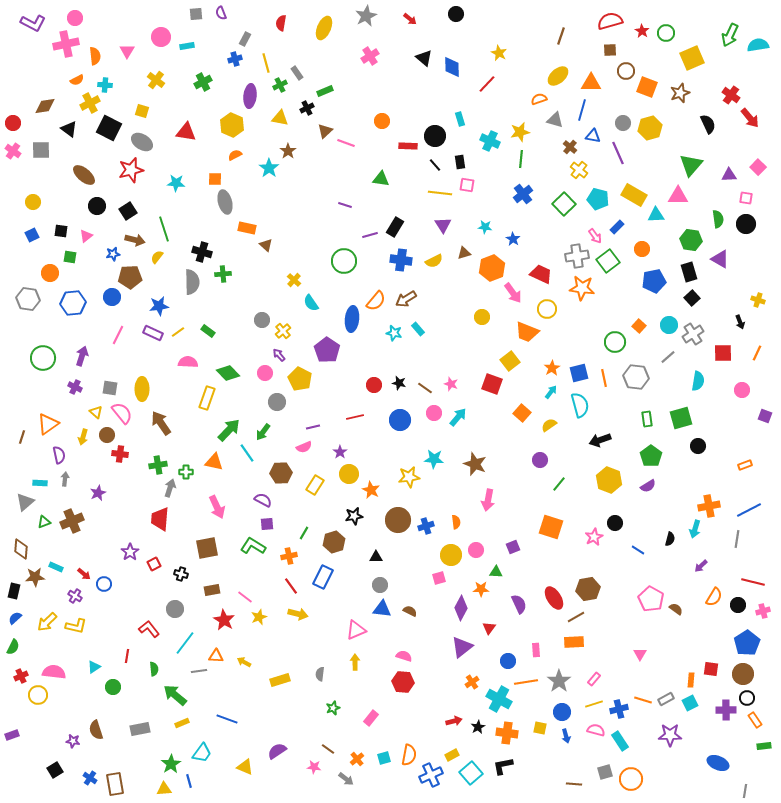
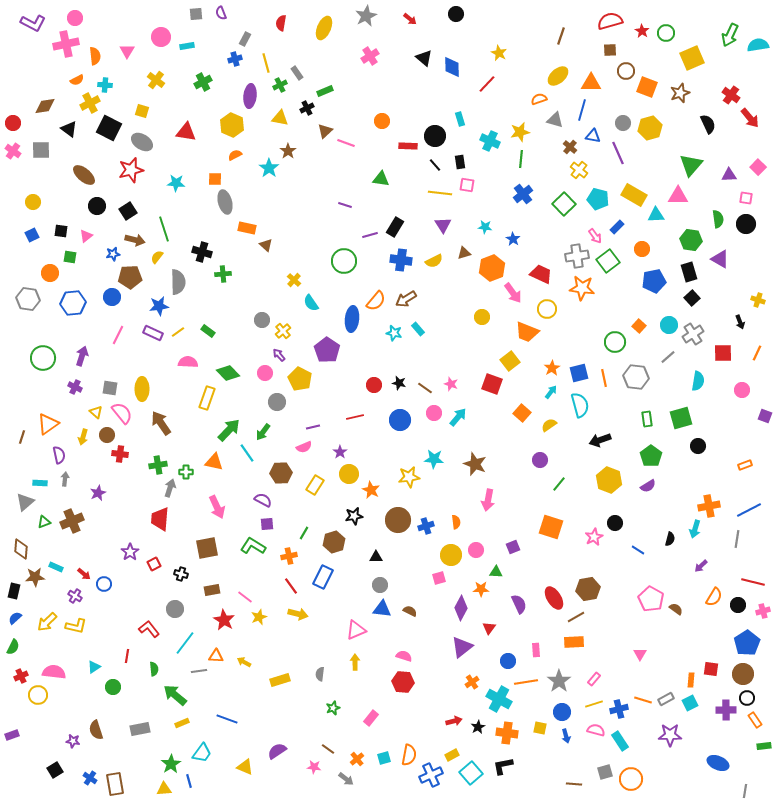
gray semicircle at (192, 282): moved 14 px left
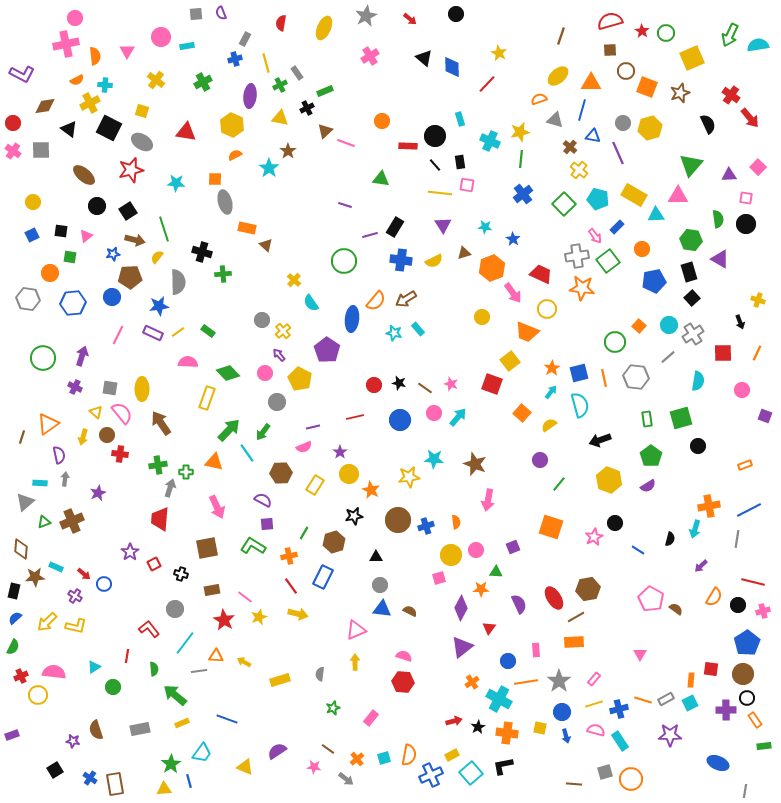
purple L-shape at (33, 23): moved 11 px left, 51 px down
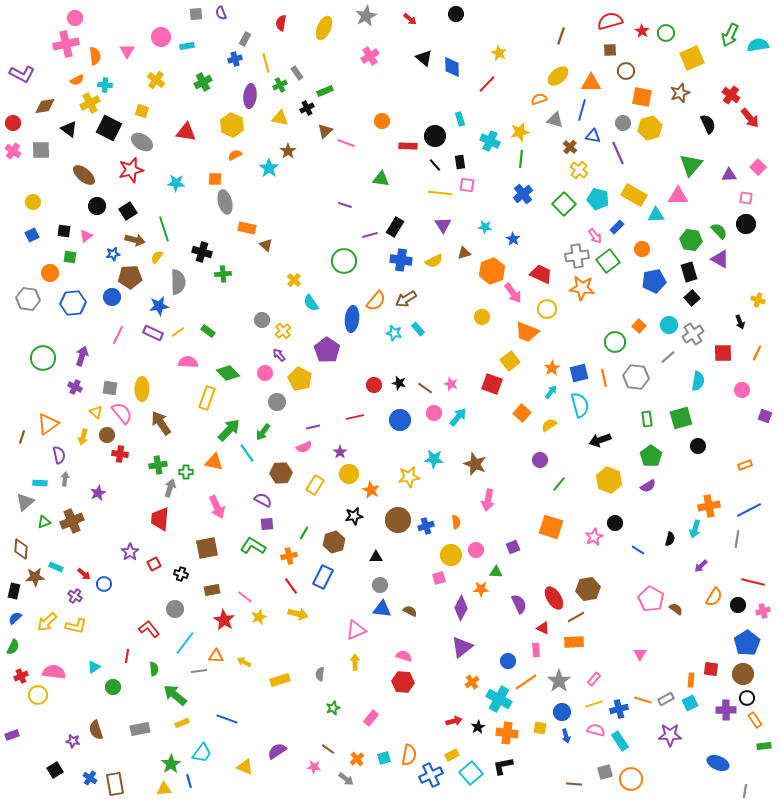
orange square at (647, 87): moved 5 px left, 10 px down; rotated 10 degrees counterclockwise
green semicircle at (718, 219): moved 1 px right, 12 px down; rotated 36 degrees counterclockwise
black square at (61, 231): moved 3 px right
orange hexagon at (492, 268): moved 3 px down
red triangle at (489, 628): moved 54 px right; rotated 40 degrees counterclockwise
orange line at (526, 682): rotated 25 degrees counterclockwise
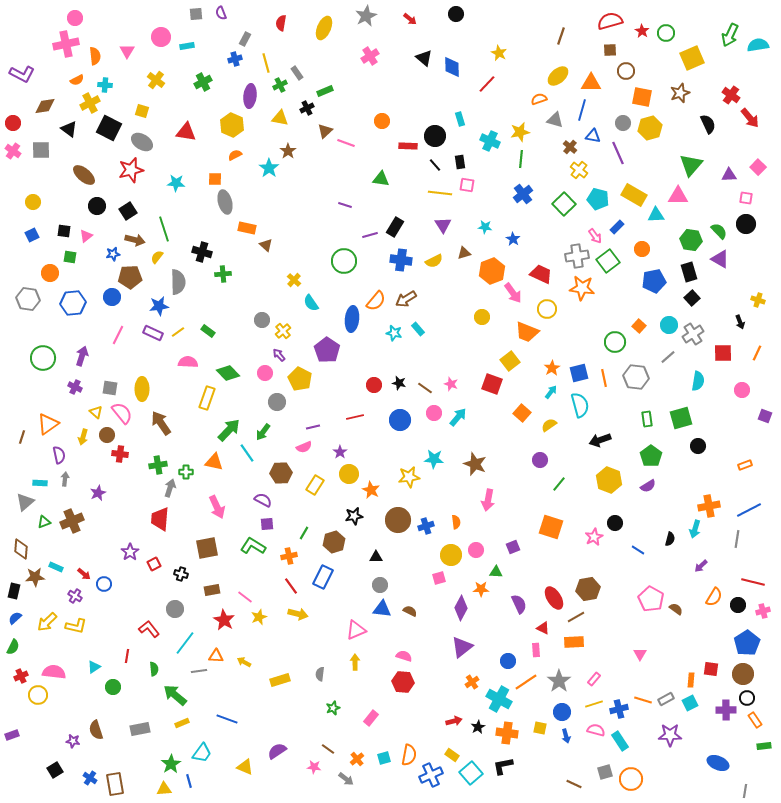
yellow rectangle at (452, 755): rotated 64 degrees clockwise
brown line at (574, 784): rotated 21 degrees clockwise
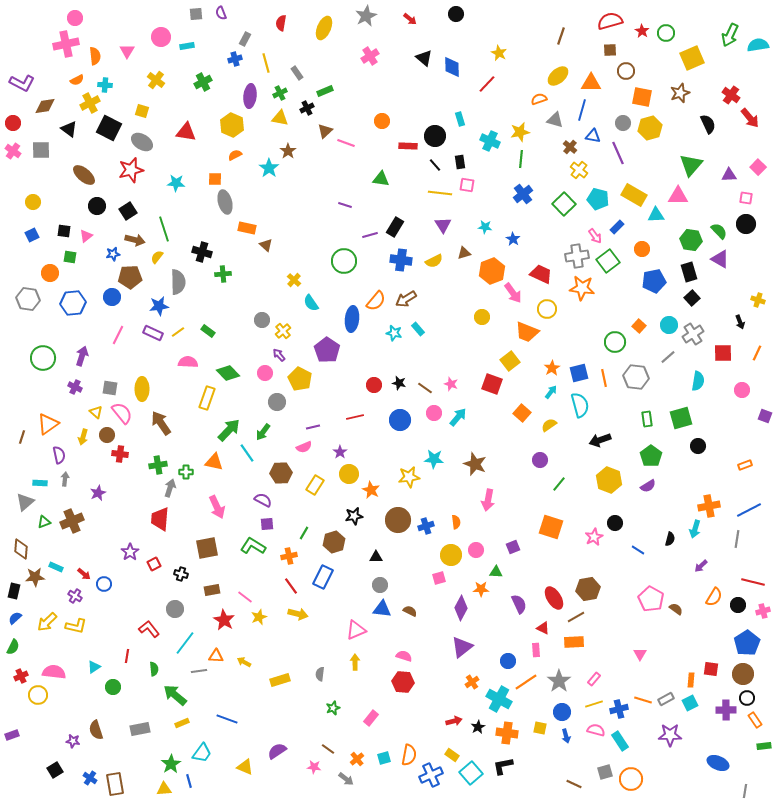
purple L-shape at (22, 74): moved 9 px down
green cross at (280, 85): moved 8 px down
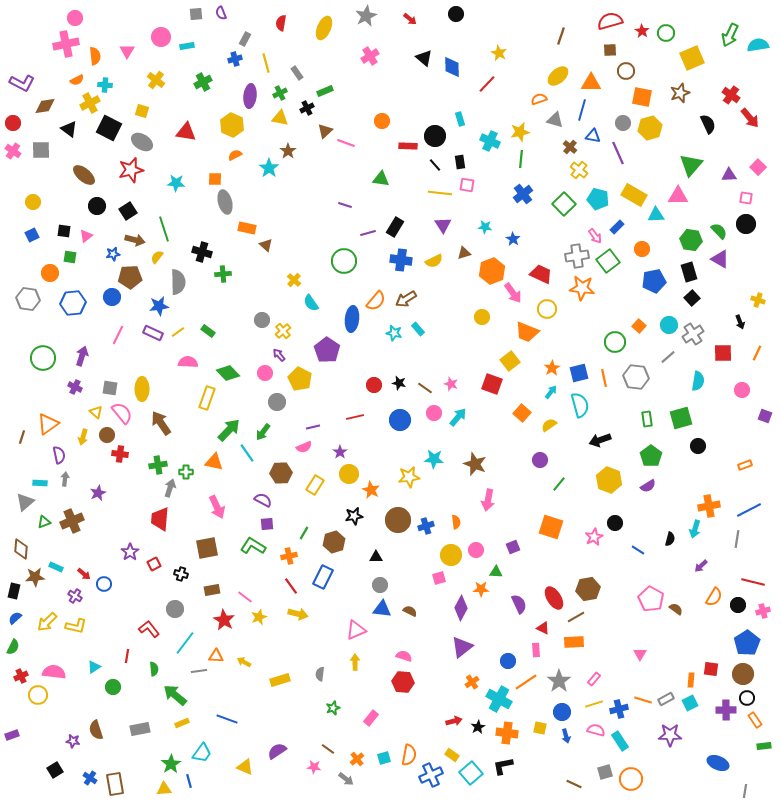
purple line at (370, 235): moved 2 px left, 2 px up
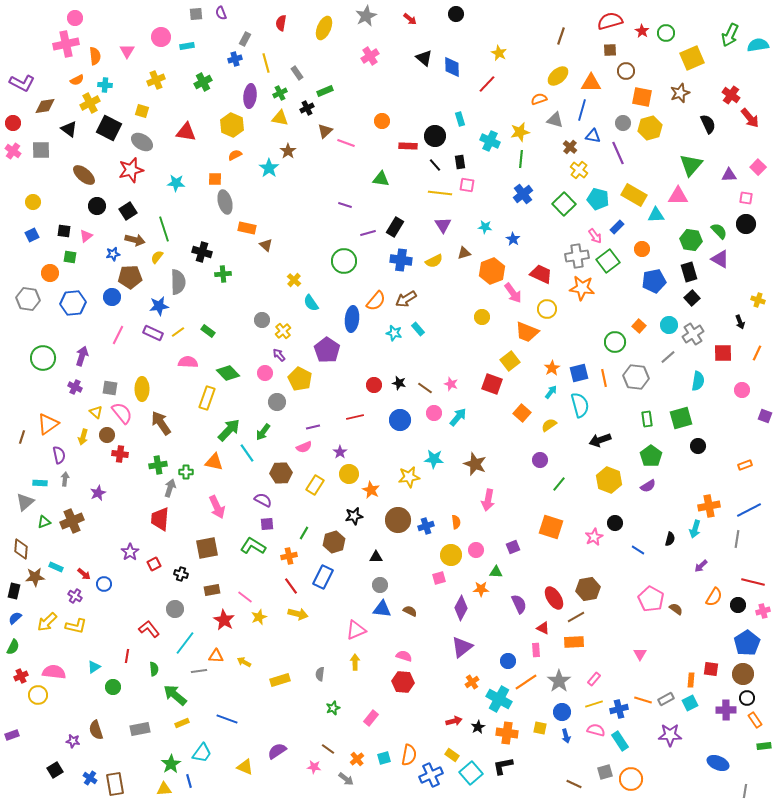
yellow cross at (156, 80): rotated 30 degrees clockwise
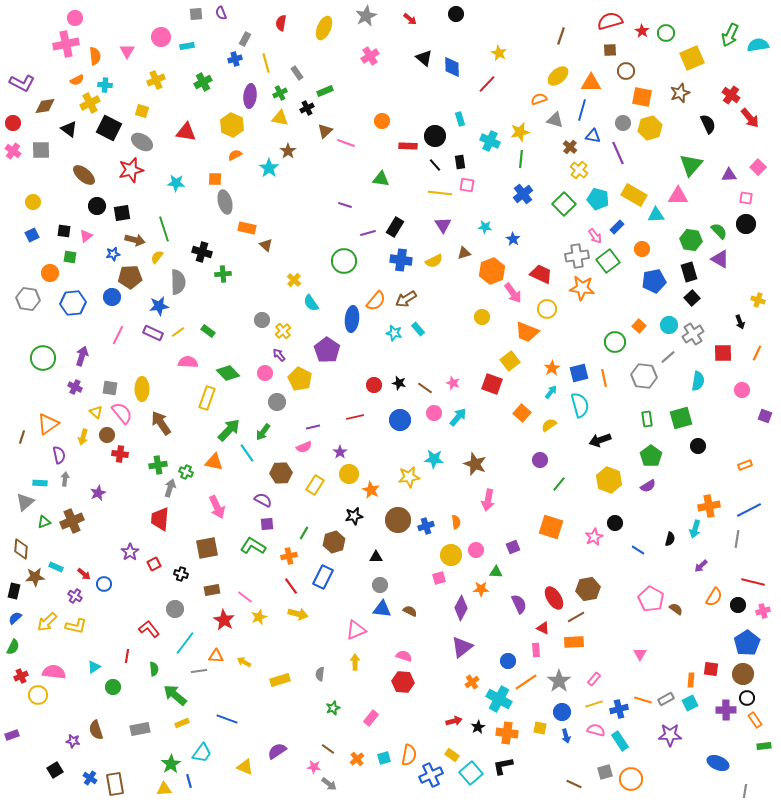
black square at (128, 211): moved 6 px left, 2 px down; rotated 24 degrees clockwise
gray hexagon at (636, 377): moved 8 px right, 1 px up
pink star at (451, 384): moved 2 px right, 1 px up
green cross at (186, 472): rotated 24 degrees clockwise
gray arrow at (346, 779): moved 17 px left, 5 px down
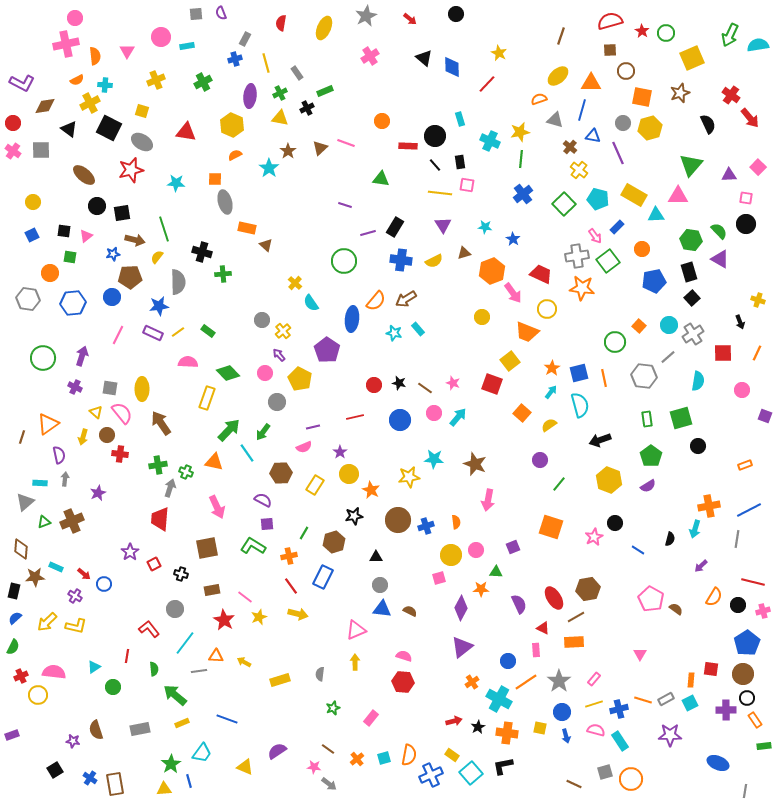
brown triangle at (325, 131): moved 5 px left, 17 px down
yellow cross at (294, 280): moved 1 px right, 3 px down
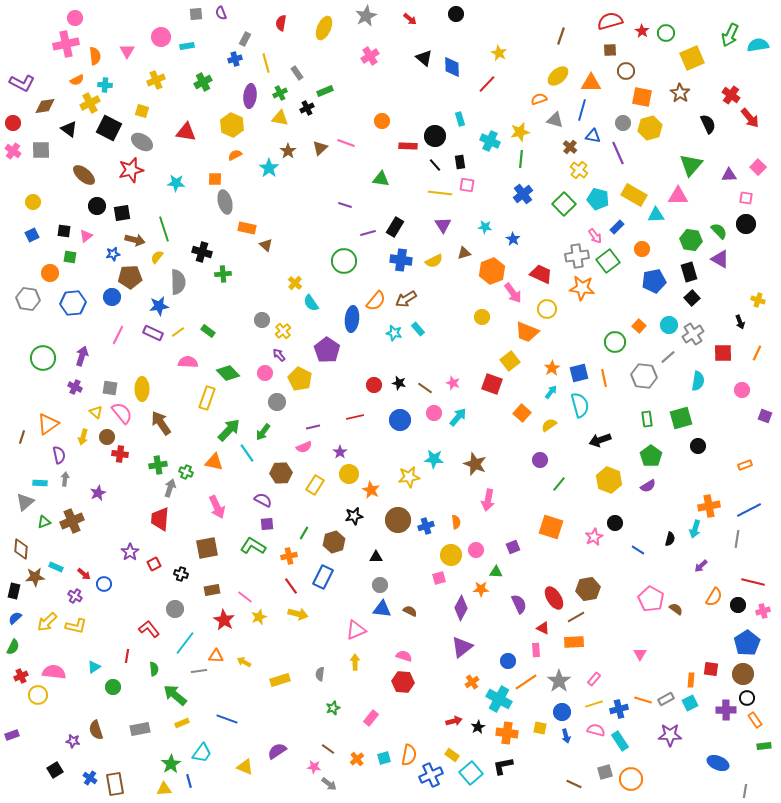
brown star at (680, 93): rotated 18 degrees counterclockwise
brown circle at (107, 435): moved 2 px down
